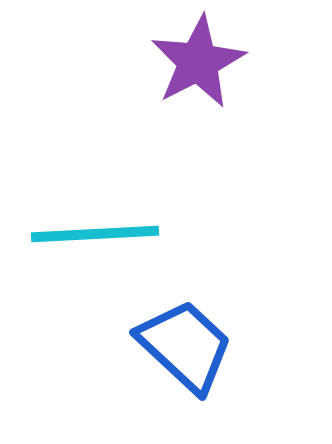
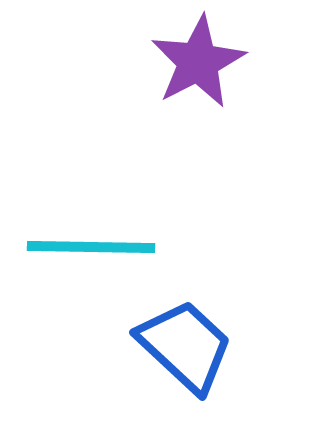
cyan line: moved 4 px left, 13 px down; rotated 4 degrees clockwise
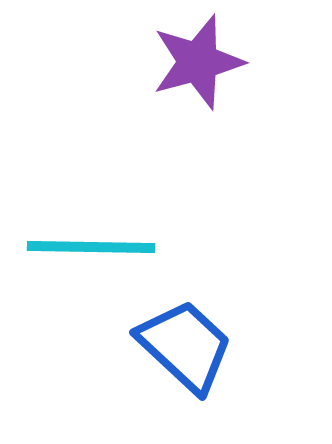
purple star: rotated 12 degrees clockwise
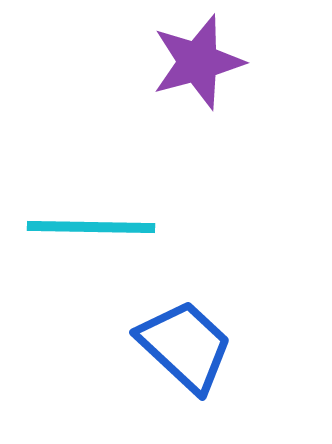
cyan line: moved 20 px up
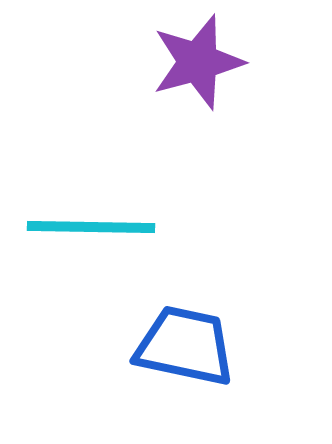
blue trapezoid: rotated 31 degrees counterclockwise
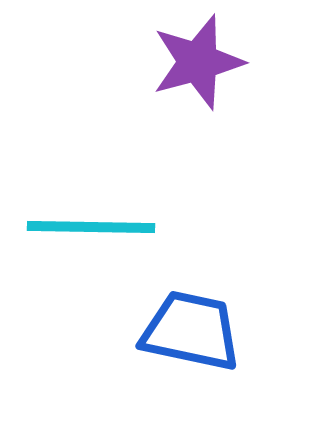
blue trapezoid: moved 6 px right, 15 px up
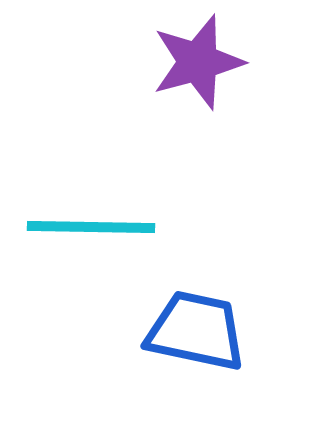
blue trapezoid: moved 5 px right
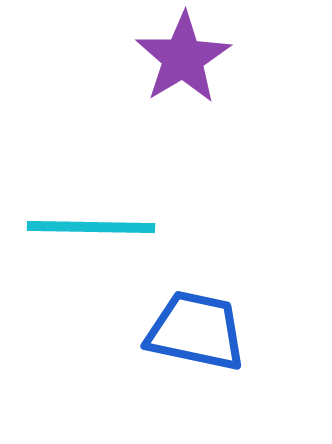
purple star: moved 15 px left, 4 px up; rotated 16 degrees counterclockwise
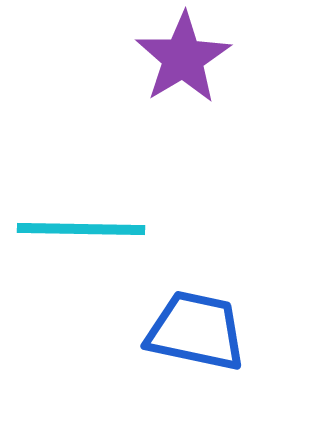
cyan line: moved 10 px left, 2 px down
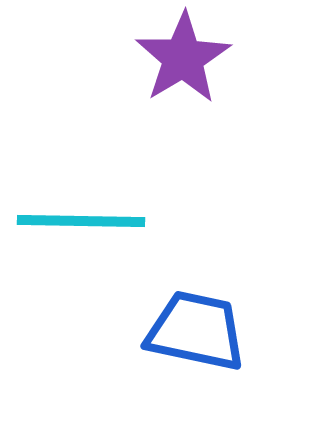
cyan line: moved 8 px up
